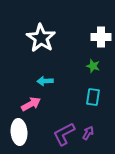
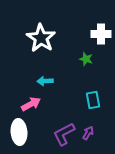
white cross: moved 3 px up
green star: moved 7 px left, 7 px up
cyan rectangle: moved 3 px down; rotated 18 degrees counterclockwise
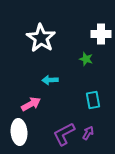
cyan arrow: moved 5 px right, 1 px up
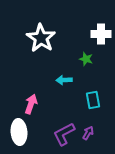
cyan arrow: moved 14 px right
pink arrow: rotated 42 degrees counterclockwise
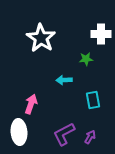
green star: rotated 24 degrees counterclockwise
purple arrow: moved 2 px right, 4 px down
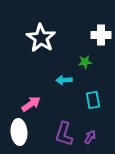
white cross: moved 1 px down
green star: moved 1 px left, 3 px down
pink arrow: rotated 36 degrees clockwise
purple L-shape: rotated 45 degrees counterclockwise
